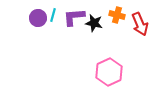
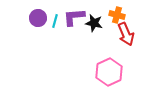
cyan line: moved 2 px right, 6 px down
red arrow: moved 14 px left, 10 px down
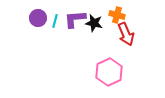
purple L-shape: moved 1 px right, 2 px down
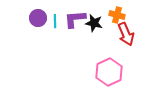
cyan line: rotated 16 degrees counterclockwise
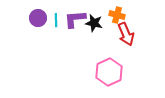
cyan line: moved 1 px right, 1 px up
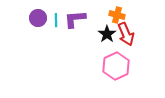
black star: moved 13 px right, 11 px down; rotated 24 degrees clockwise
pink hexagon: moved 7 px right, 6 px up
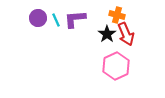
cyan line: rotated 24 degrees counterclockwise
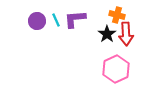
purple circle: moved 1 px left, 3 px down
red arrow: rotated 20 degrees clockwise
pink hexagon: moved 3 px down
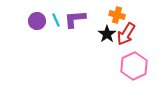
red arrow: rotated 35 degrees clockwise
pink hexagon: moved 18 px right, 3 px up
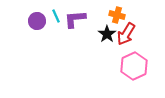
cyan line: moved 4 px up
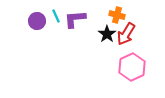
pink hexagon: moved 2 px left, 1 px down
